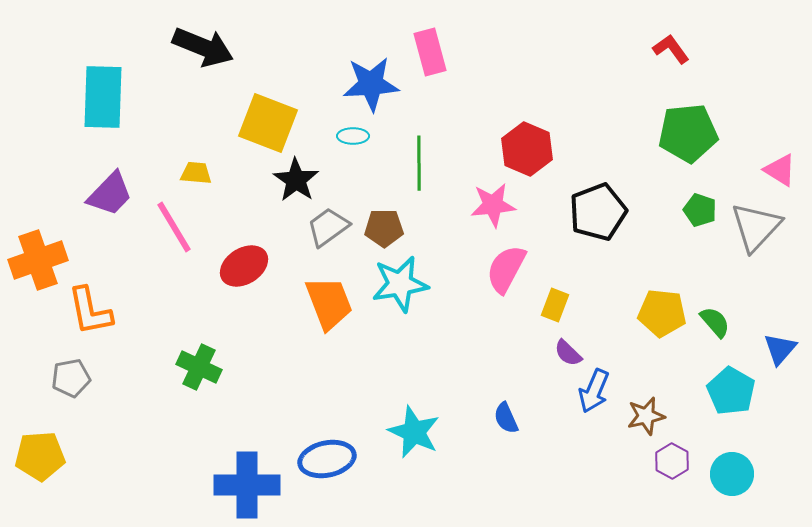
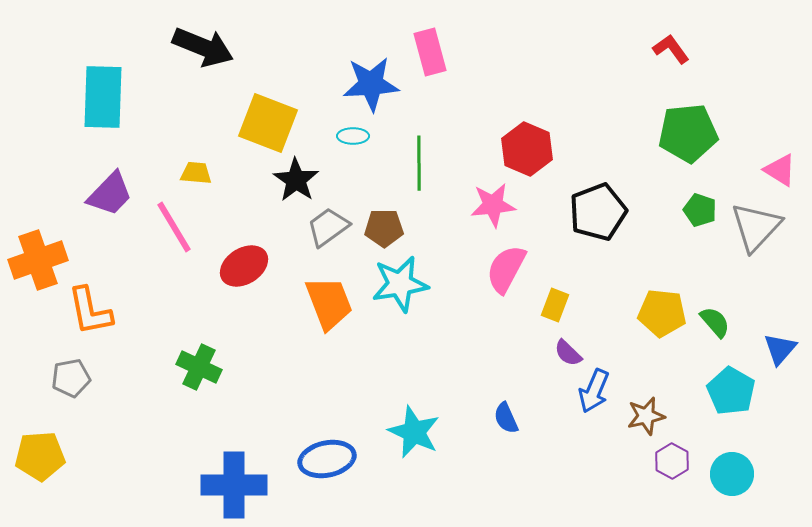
blue cross at (247, 485): moved 13 px left
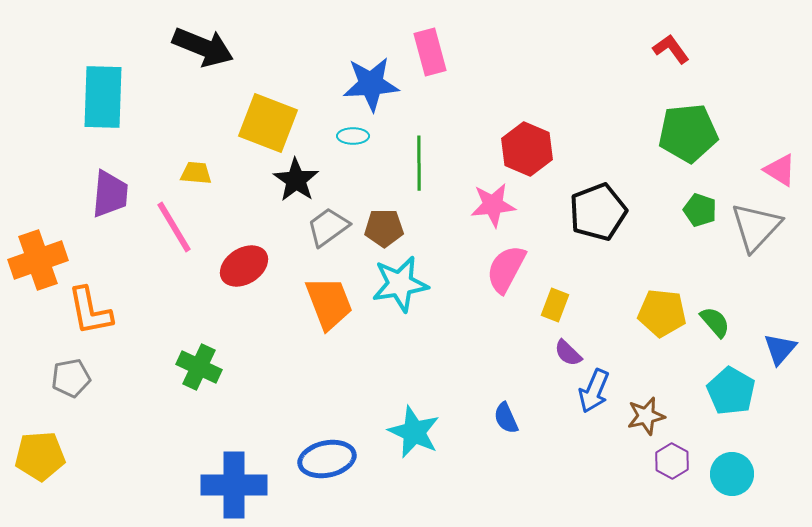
purple trapezoid at (110, 194): rotated 39 degrees counterclockwise
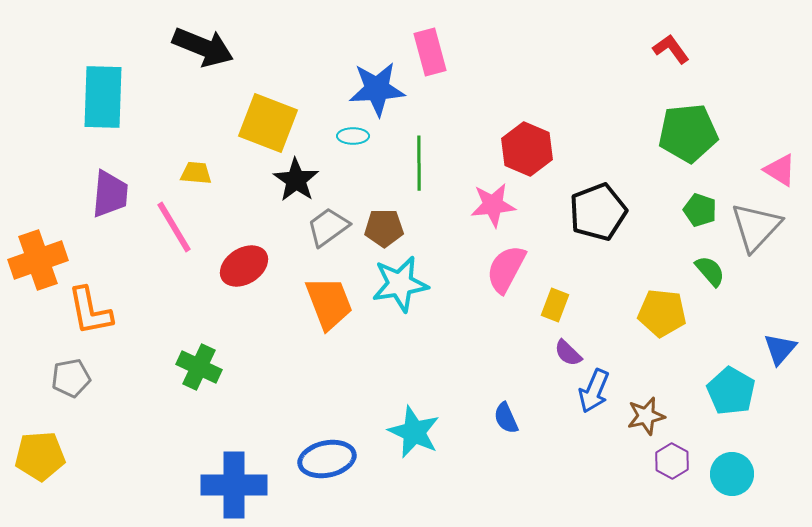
blue star at (371, 84): moved 6 px right, 5 px down
green semicircle at (715, 322): moved 5 px left, 51 px up
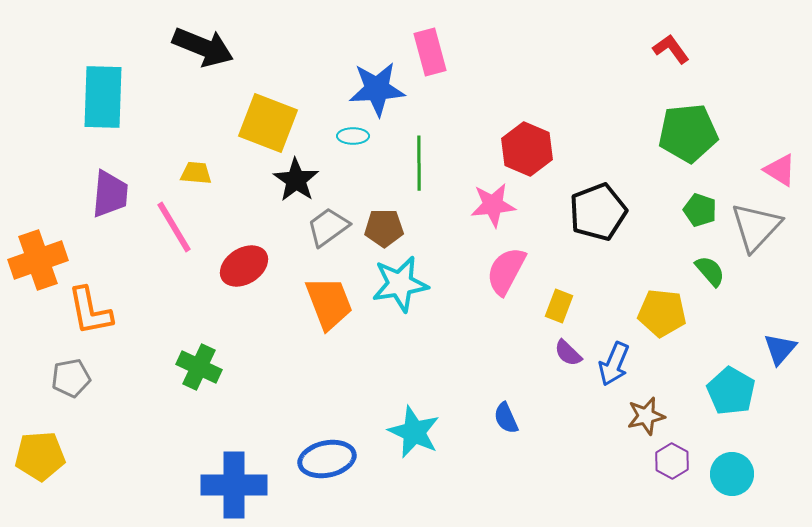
pink semicircle at (506, 269): moved 2 px down
yellow rectangle at (555, 305): moved 4 px right, 1 px down
blue arrow at (594, 391): moved 20 px right, 27 px up
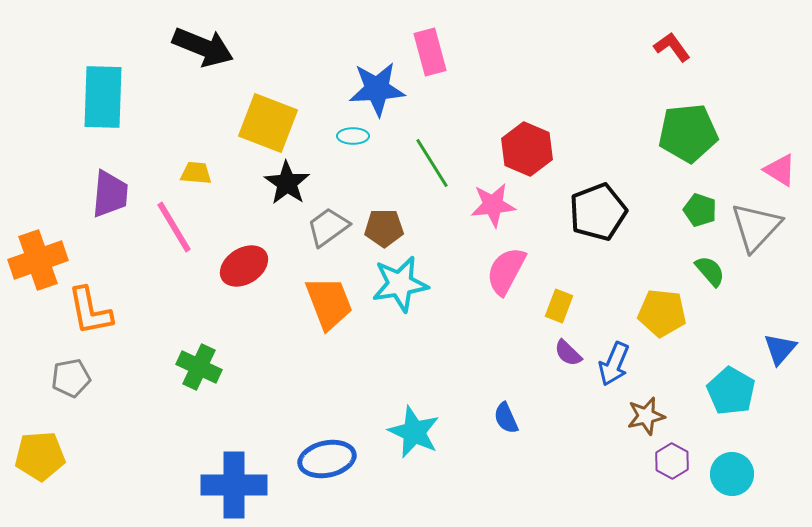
red L-shape at (671, 49): moved 1 px right, 2 px up
green line at (419, 163): moved 13 px right; rotated 32 degrees counterclockwise
black star at (296, 180): moved 9 px left, 3 px down
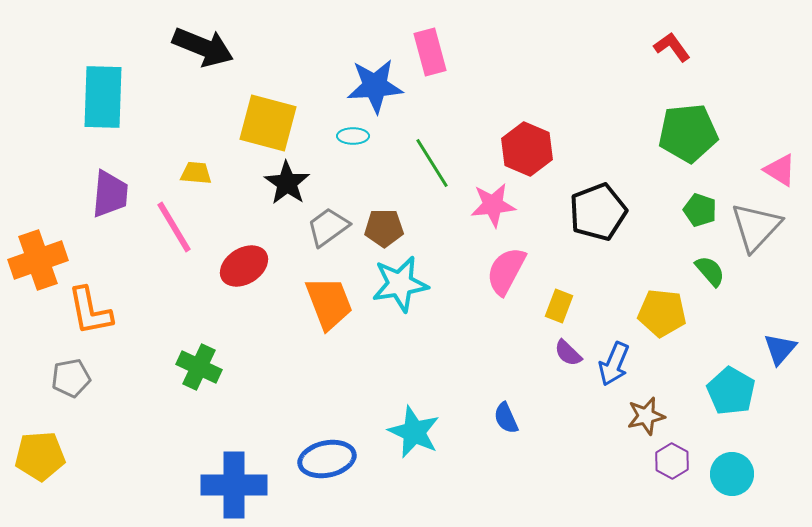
blue star at (377, 89): moved 2 px left, 3 px up
yellow square at (268, 123): rotated 6 degrees counterclockwise
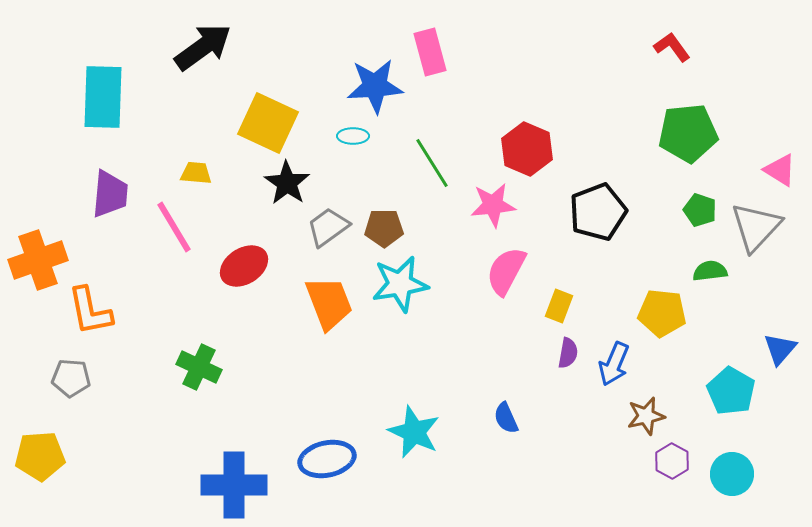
black arrow at (203, 47): rotated 58 degrees counterclockwise
yellow square at (268, 123): rotated 10 degrees clockwise
green semicircle at (710, 271): rotated 56 degrees counterclockwise
purple semicircle at (568, 353): rotated 124 degrees counterclockwise
gray pentagon at (71, 378): rotated 15 degrees clockwise
